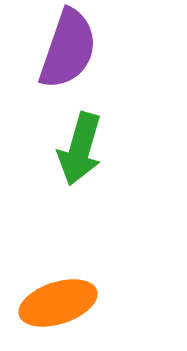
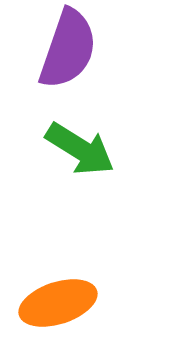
green arrow: rotated 74 degrees counterclockwise
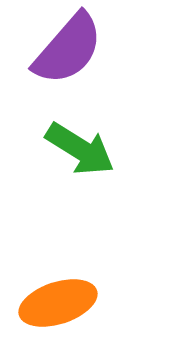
purple semicircle: rotated 22 degrees clockwise
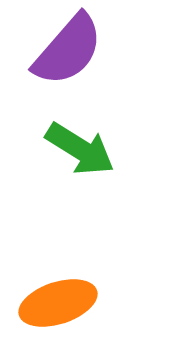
purple semicircle: moved 1 px down
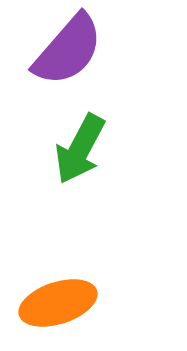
green arrow: rotated 86 degrees clockwise
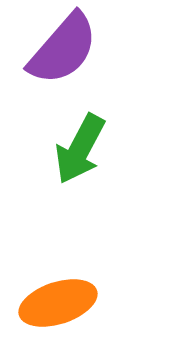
purple semicircle: moved 5 px left, 1 px up
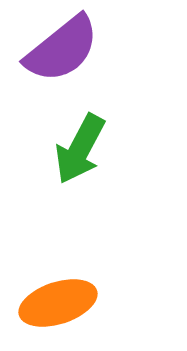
purple semicircle: moved 1 px left; rotated 10 degrees clockwise
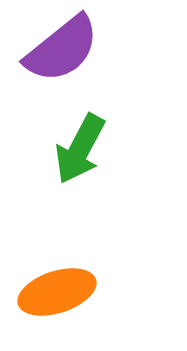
orange ellipse: moved 1 px left, 11 px up
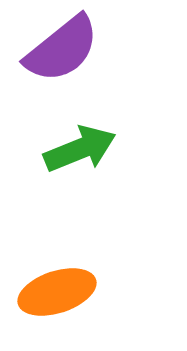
green arrow: rotated 140 degrees counterclockwise
